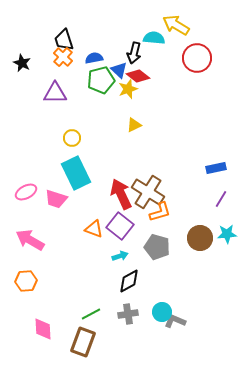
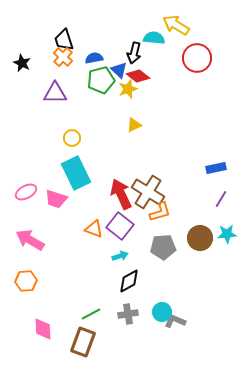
gray pentagon: moved 6 px right; rotated 20 degrees counterclockwise
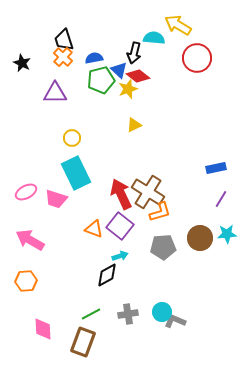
yellow arrow: moved 2 px right
black diamond: moved 22 px left, 6 px up
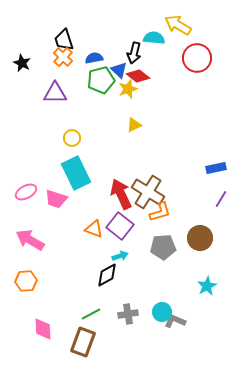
cyan star: moved 20 px left, 52 px down; rotated 24 degrees counterclockwise
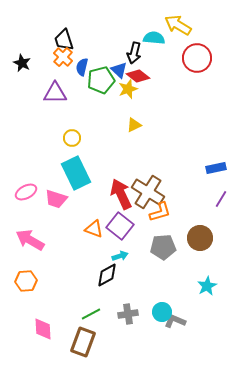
blue semicircle: moved 12 px left, 9 px down; rotated 66 degrees counterclockwise
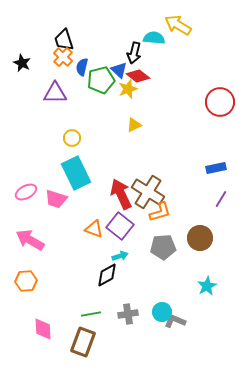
red circle: moved 23 px right, 44 px down
green line: rotated 18 degrees clockwise
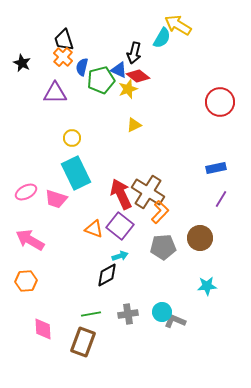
cyan semicircle: moved 8 px right; rotated 115 degrees clockwise
blue triangle: rotated 18 degrees counterclockwise
orange L-shape: rotated 30 degrees counterclockwise
cyan star: rotated 24 degrees clockwise
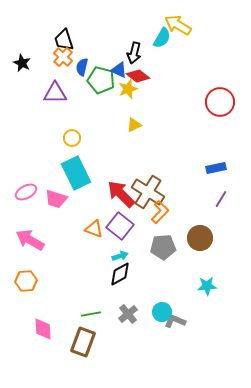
green pentagon: rotated 28 degrees clockwise
red arrow: rotated 20 degrees counterclockwise
black diamond: moved 13 px right, 1 px up
gray cross: rotated 30 degrees counterclockwise
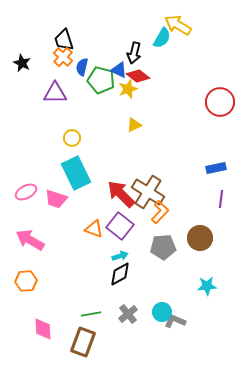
purple line: rotated 24 degrees counterclockwise
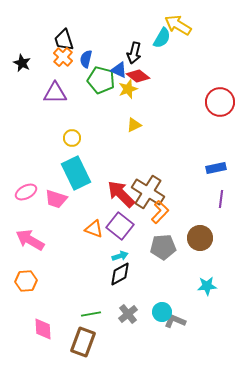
blue semicircle: moved 4 px right, 8 px up
